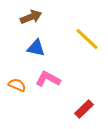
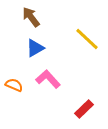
brown arrow: rotated 105 degrees counterclockwise
blue triangle: moved 1 px left; rotated 42 degrees counterclockwise
pink L-shape: rotated 20 degrees clockwise
orange semicircle: moved 3 px left
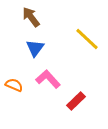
blue triangle: rotated 24 degrees counterclockwise
red rectangle: moved 8 px left, 8 px up
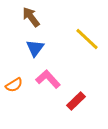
orange semicircle: rotated 126 degrees clockwise
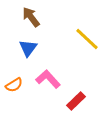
blue triangle: moved 7 px left
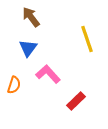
yellow line: rotated 28 degrees clockwise
pink L-shape: moved 5 px up
orange semicircle: rotated 42 degrees counterclockwise
